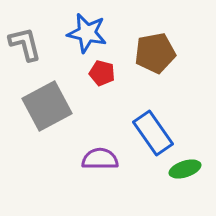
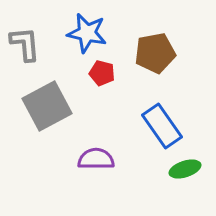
gray L-shape: rotated 9 degrees clockwise
blue rectangle: moved 9 px right, 7 px up
purple semicircle: moved 4 px left
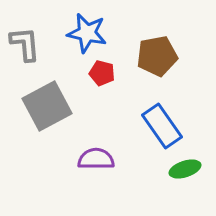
brown pentagon: moved 2 px right, 3 px down
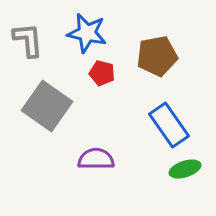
gray L-shape: moved 3 px right, 4 px up
gray square: rotated 27 degrees counterclockwise
blue rectangle: moved 7 px right, 1 px up
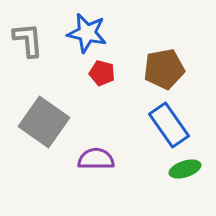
brown pentagon: moved 7 px right, 13 px down
gray square: moved 3 px left, 16 px down
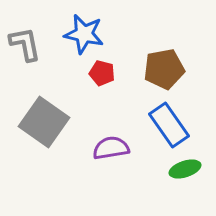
blue star: moved 3 px left, 1 px down
gray L-shape: moved 3 px left, 4 px down; rotated 6 degrees counterclockwise
purple semicircle: moved 15 px right, 11 px up; rotated 9 degrees counterclockwise
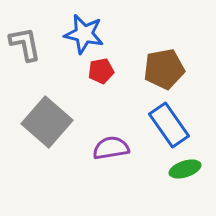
red pentagon: moved 1 px left, 2 px up; rotated 25 degrees counterclockwise
gray square: moved 3 px right; rotated 6 degrees clockwise
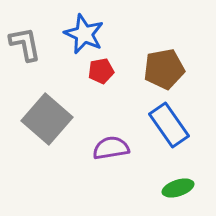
blue star: rotated 12 degrees clockwise
gray square: moved 3 px up
green ellipse: moved 7 px left, 19 px down
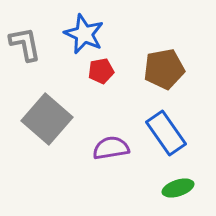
blue rectangle: moved 3 px left, 8 px down
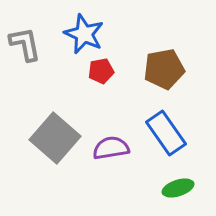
gray square: moved 8 px right, 19 px down
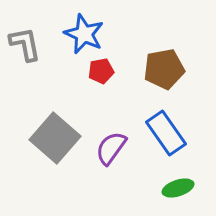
purple semicircle: rotated 45 degrees counterclockwise
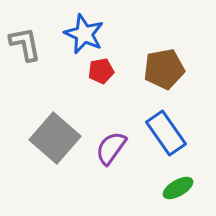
green ellipse: rotated 12 degrees counterclockwise
